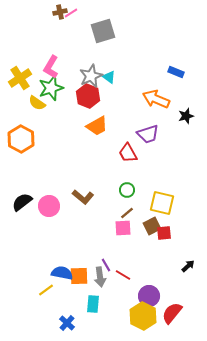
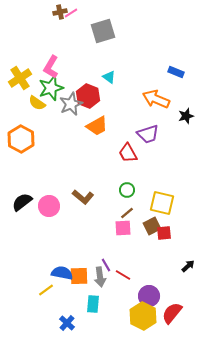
gray star: moved 20 px left, 28 px down
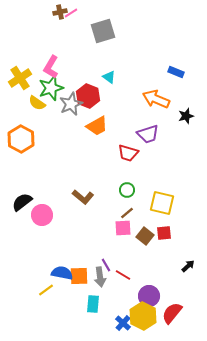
red trapezoid: rotated 45 degrees counterclockwise
pink circle: moved 7 px left, 9 px down
brown square: moved 7 px left, 10 px down; rotated 24 degrees counterclockwise
blue cross: moved 56 px right
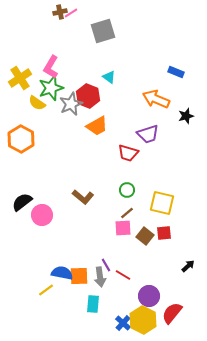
yellow hexagon: moved 4 px down
